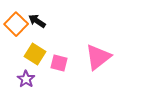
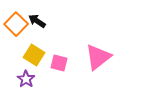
yellow square: moved 1 px left, 1 px down
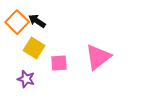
orange square: moved 1 px right, 2 px up
yellow square: moved 7 px up
pink square: rotated 18 degrees counterclockwise
purple star: rotated 18 degrees counterclockwise
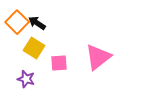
black arrow: moved 2 px down
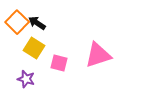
pink triangle: moved 2 px up; rotated 20 degrees clockwise
pink square: rotated 18 degrees clockwise
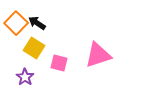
orange square: moved 1 px left, 1 px down
purple star: moved 1 px left, 2 px up; rotated 18 degrees clockwise
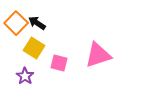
purple star: moved 1 px up
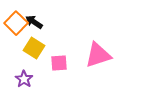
black arrow: moved 3 px left, 1 px up
pink square: rotated 18 degrees counterclockwise
purple star: moved 1 px left, 3 px down
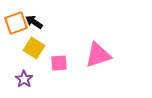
orange square: rotated 25 degrees clockwise
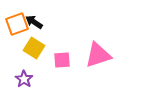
orange square: moved 1 px right, 1 px down
pink square: moved 3 px right, 3 px up
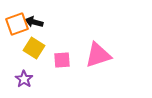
black arrow: rotated 18 degrees counterclockwise
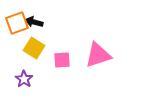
orange square: moved 1 px up
